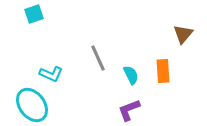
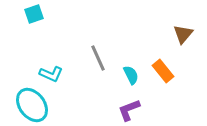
orange rectangle: rotated 35 degrees counterclockwise
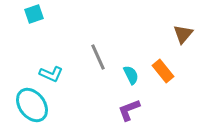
gray line: moved 1 px up
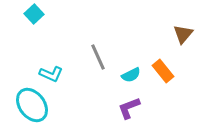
cyan square: rotated 24 degrees counterclockwise
cyan semicircle: rotated 90 degrees clockwise
purple L-shape: moved 2 px up
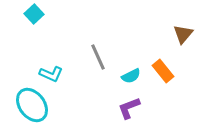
cyan semicircle: moved 1 px down
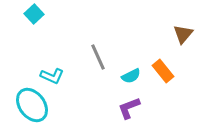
cyan L-shape: moved 1 px right, 2 px down
